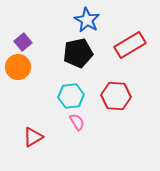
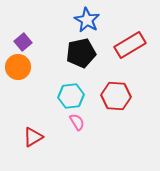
black pentagon: moved 3 px right
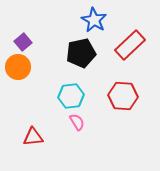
blue star: moved 7 px right
red rectangle: rotated 12 degrees counterclockwise
red hexagon: moved 7 px right
red triangle: rotated 25 degrees clockwise
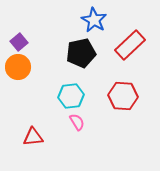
purple square: moved 4 px left
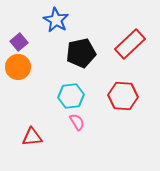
blue star: moved 38 px left
red rectangle: moved 1 px up
red triangle: moved 1 px left
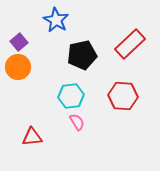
black pentagon: moved 1 px right, 2 px down
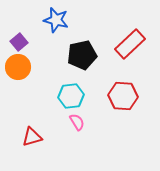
blue star: rotated 15 degrees counterclockwise
red triangle: rotated 10 degrees counterclockwise
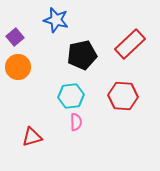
purple square: moved 4 px left, 5 px up
pink semicircle: moved 1 px left; rotated 30 degrees clockwise
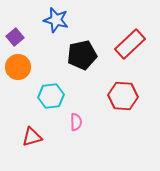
cyan hexagon: moved 20 px left
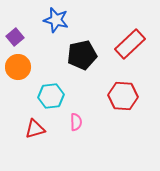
red triangle: moved 3 px right, 8 px up
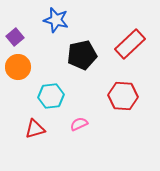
pink semicircle: moved 3 px right, 2 px down; rotated 114 degrees counterclockwise
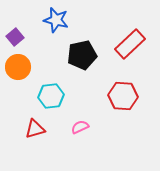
pink semicircle: moved 1 px right, 3 px down
